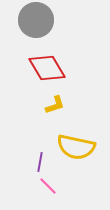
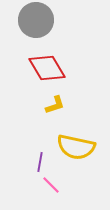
pink line: moved 3 px right, 1 px up
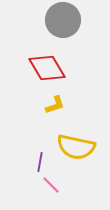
gray circle: moved 27 px right
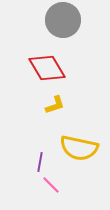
yellow semicircle: moved 3 px right, 1 px down
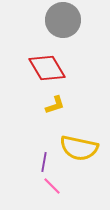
purple line: moved 4 px right
pink line: moved 1 px right, 1 px down
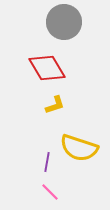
gray circle: moved 1 px right, 2 px down
yellow semicircle: rotated 6 degrees clockwise
purple line: moved 3 px right
pink line: moved 2 px left, 6 px down
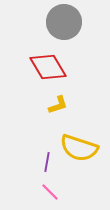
red diamond: moved 1 px right, 1 px up
yellow L-shape: moved 3 px right
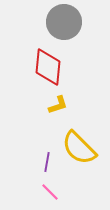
red diamond: rotated 36 degrees clockwise
yellow semicircle: rotated 27 degrees clockwise
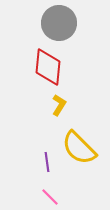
gray circle: moved 5 px left, 1 px down
yellow L-shape: moved 1 px right; rotated 40 degrees counterclockwise
purple line: rotated 18 degrees counterclockwise
pink line: moved 5 px down
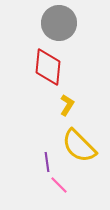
yellow L-shape: moved 8 px right
yellow semicircle: moved 2 px up
pink line: moved 9 px right, 12 px up
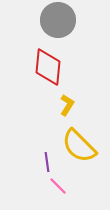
gray circle: moved 1 px left, 3 px up
pink line: moved 1 px left, 1 px down
